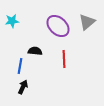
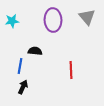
gray triangle: moved 5 px up; rotated 30 degrees counterclockwise
purple ellipse: moved 5 px left, 6 px up; rotated 45 degrees clockwise
red line: moved 7 px right, 11 px down
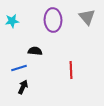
blue line: moved 1 px left, 2 px down; rotated 63 degrees clockwise
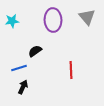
black semicircle: rotated 40 degrees counterclockwise
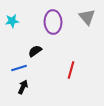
purple ellipse: moved 2 px down
red line: rotated 18 degrees clockwise
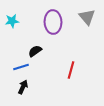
blue line: moved 2 px right, 1 px up
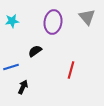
purple ellipse: rotated 10 degrees clockwise
blue line: moved 10 px left
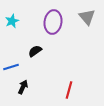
cyan star: rotated 16 degrees counterclockwise
red line: moved 2 px left, 20 px down
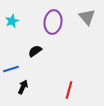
blue line: moved 2 px down
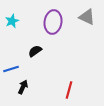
gray triangle: rotated 24 degrees counterclockwise
